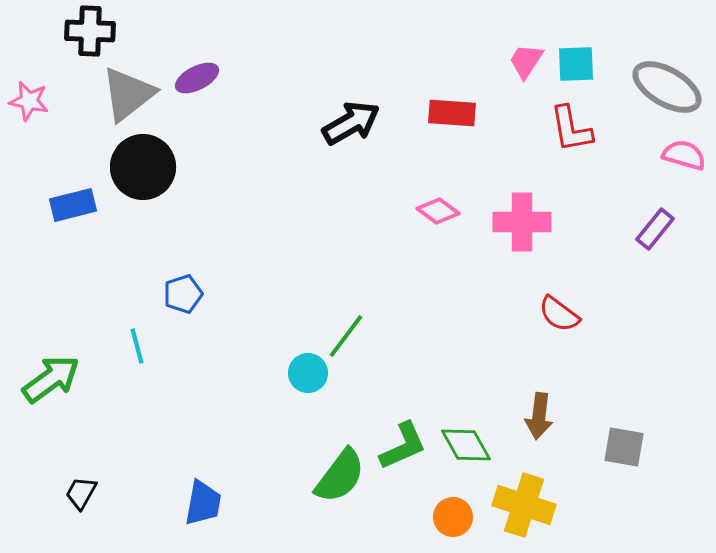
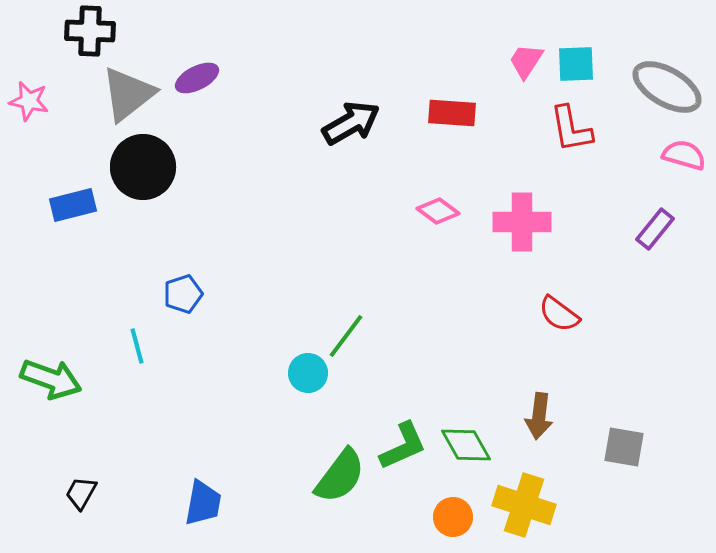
green arrow: rotated 56 degrees clockwise
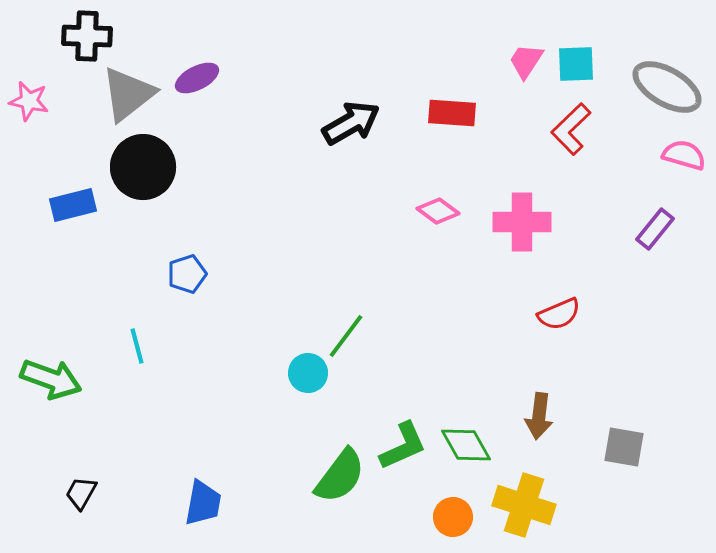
black cross: moved 3 px left, 5 px down
red L-shape: rotated 56 degrees clockwise
blue pentagon: moved 4 px right, 20 px up
red semicircle: rotated 60 degrees counterclockwise
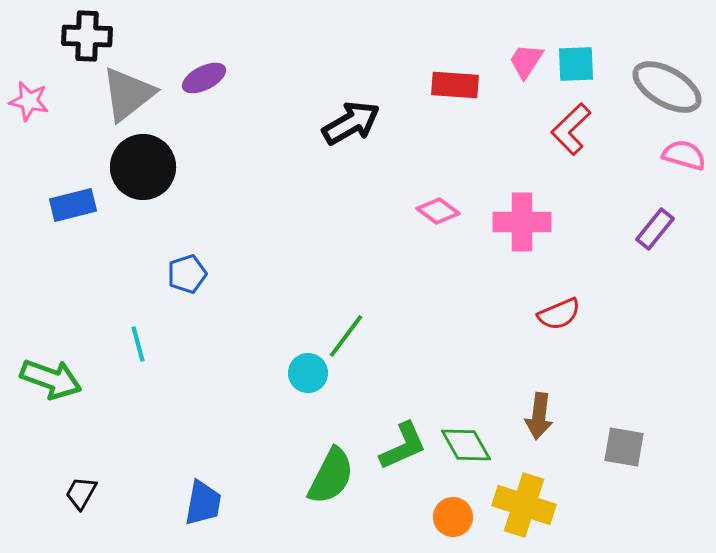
purple ellipse: moved 7 px right
red rectangle: moved 3 px right, 28 px up
cyan line: moved 1 px right, 2 px up
green semicircle: moved 9 px left; rotated 10 degrees counterclockwise
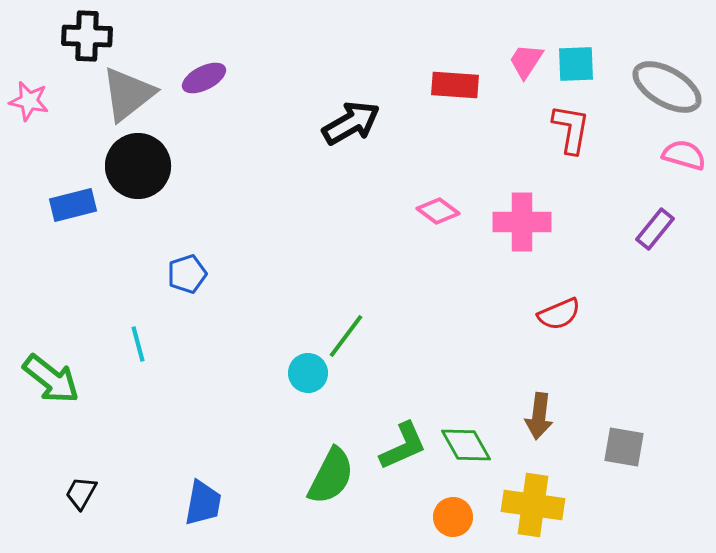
red L-shape: rotated 144 degrees clockwise
black circle: moved 5 px left, 1 px up
green arrow: rotated 18 degrees clockwise
yellow cross: moved 9 px right; rotated 10 degrees counterclockwise
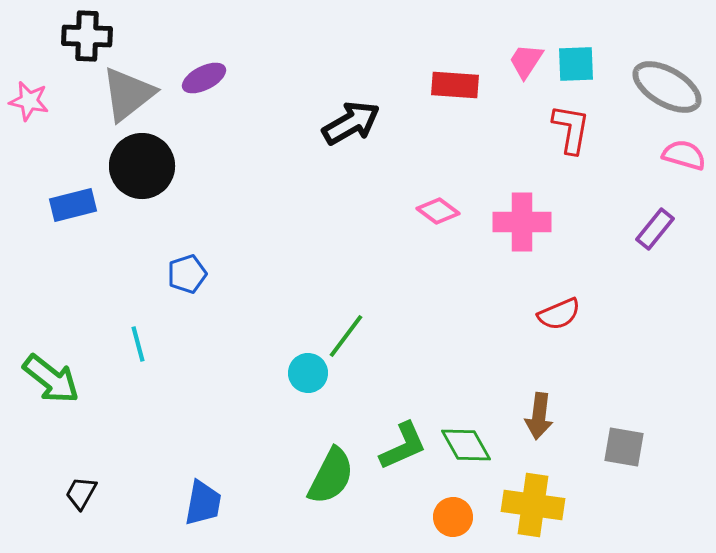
black circle: moved 4 px right
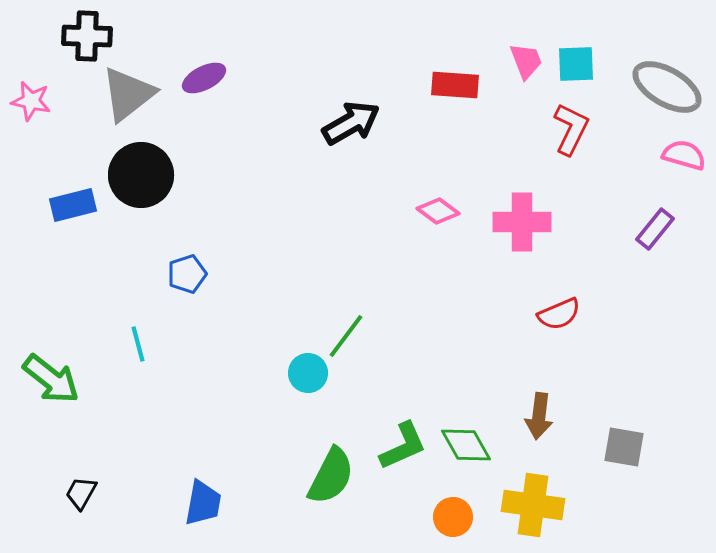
pink trapezoid: rotated 126 degrees clockwise
pink star: moved 2 px right
red L-shape: rotated 16 degrees clockwise
black circle: moved 1 px left, 9 px down
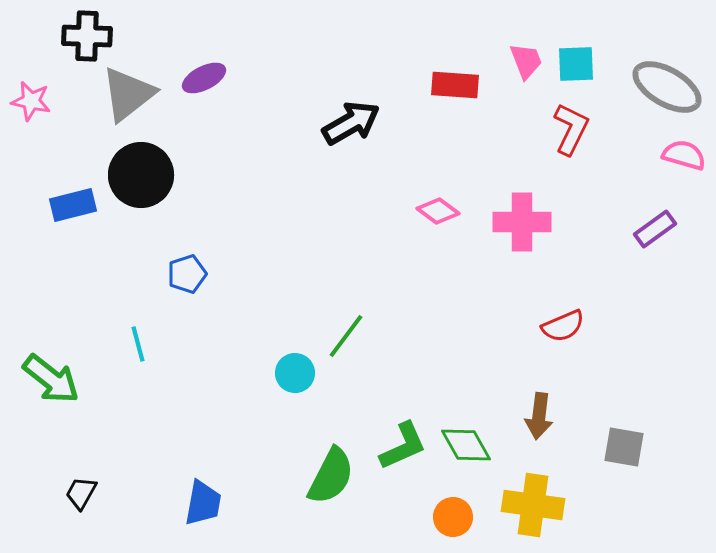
purple rectangle: rotated 15 degrees clockwise
red semicircle: moved 4 px right, 12 px down
cyan circle: moved 13 px left
